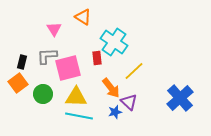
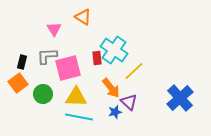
cyan cross: moved 8 px down
cyan line: moved 1 px down
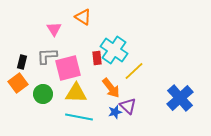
yellow triangle: moved 4 px up
purple triangle: moved 1 px left, 4 px down
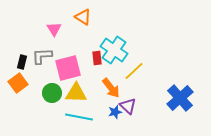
gray L-shape: moved 5 px left
green circle: moved 9 px right, 1 px up
